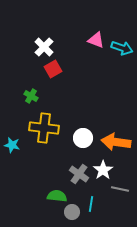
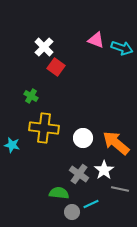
red square: moved 3 px right, 2 px up; rotated 24 degrees counterclockwise
orange arrow: moved 1 px down; rotated 32 degrees clockwise
white star: moved 1 px right
green semicircle: moved 2 px right, 3 px up
cyan line: rotated 56 degrees clockwise
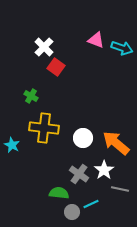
cyan star: rotated 14 degrees clockwise
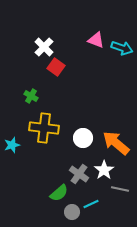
cyan star: rotated 28 degrees clockwise
green semicircle: rotated 132 degrees clockwise
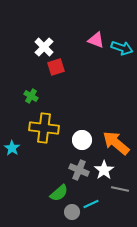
red square: rotated 36 degrees clockwise
white circle: moved 1 px left, 2 px down
cyan star: moved 3 px down; rotated 21 degrees counterclockwise
gray cross: moved 4 px up; rotated 12 degrees counterclockwise
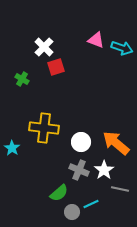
green cross: moved 9 px left, 17 px up
white circle: moved 1 px left, 2 px down
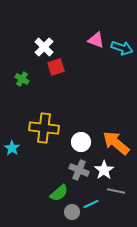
gray line: moved 4 px left, 2 px down
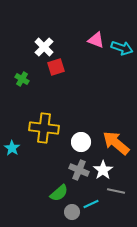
white star: moved 1 px left
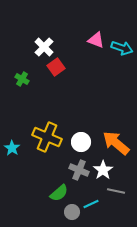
red square: rotated 18 degrees counterclockwise
yellow cross: moved 3 px right, 9 px down; rotated 16 degrees clockwise
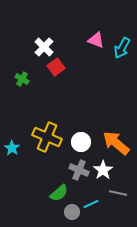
cyan arrow: rotated 100 degrees clockwise
gray line: moved 2 px right, 2 px down
